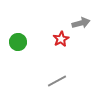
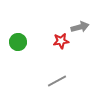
gray arrow: moved 1 px left, 4 px down
red star: moved 2 px down; rotated 21 degrees clockwise
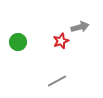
red star: rotated 14 degrees counterclockwise
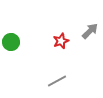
gray arrow: moved 10 px right, 4 px down; rotated 30 degrees counterclockwise
green circle: moved 7 px left
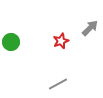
gray arrow: moved 3 px up
gray line: moved 1 px right, 3 px down
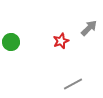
gray arrow: moved 1 px left
gray line: moved 15 px right
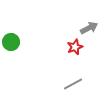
gray arrow: rotated 18 degrees clockwise
red star: moved 14 px right, 6 px down
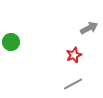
red star: moved 1 px left, 8 px down
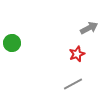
green circle: moved 1 px right, 1 px down
red star: moved 3 px right, 1 px up
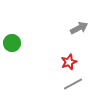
gray arrow: moved 10 px left
red star: moved 8 px left, 8 px down
